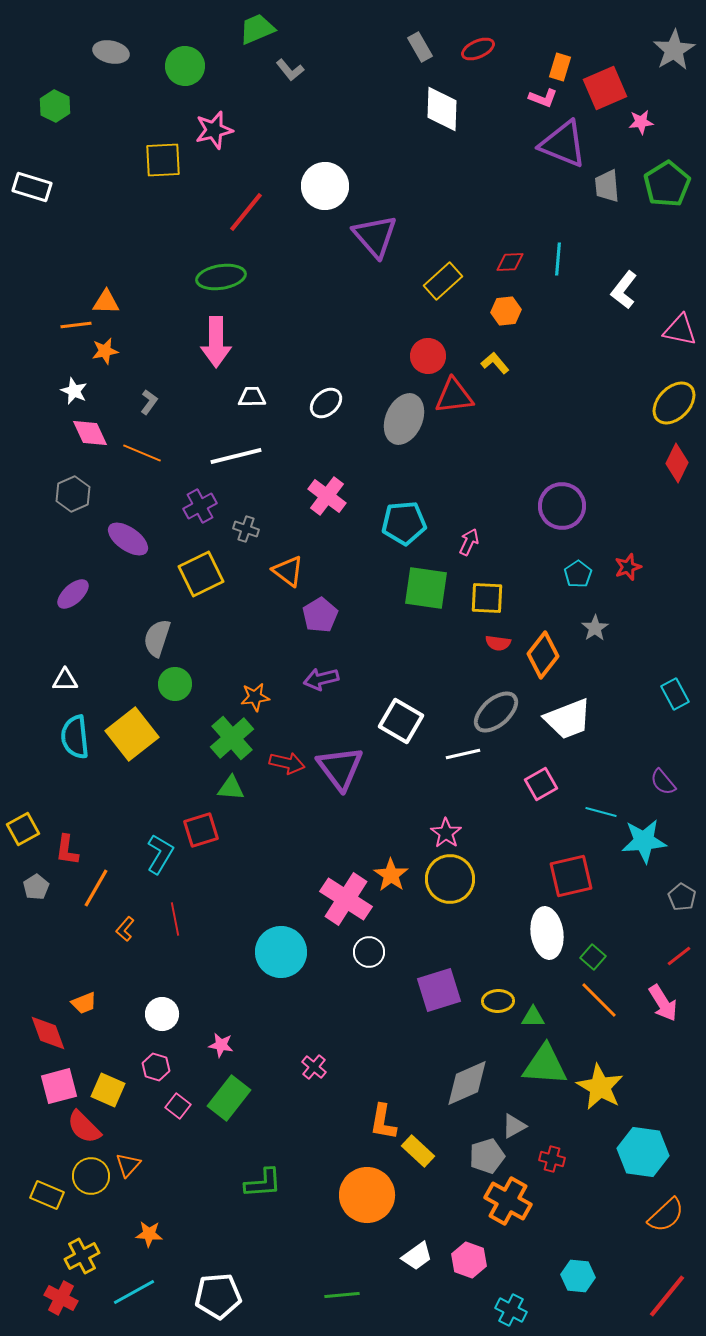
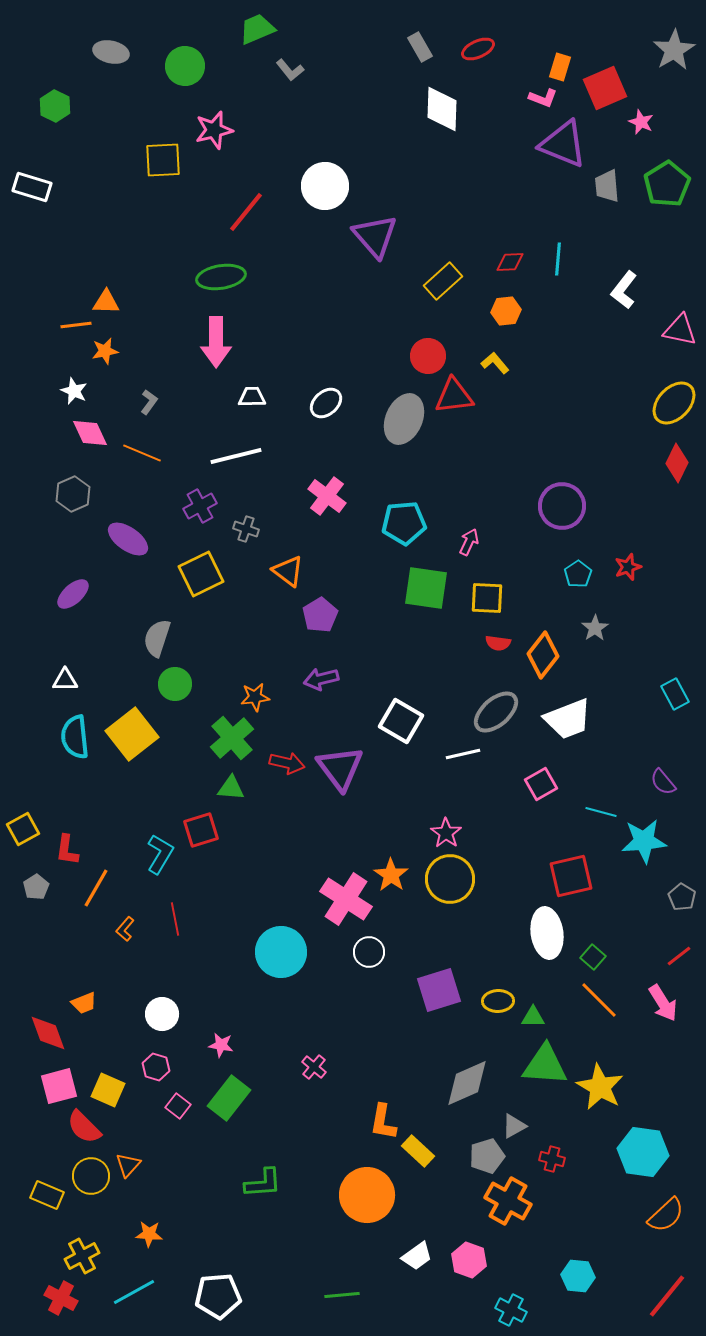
pink star at (641, 122): rotated 30 degrees clockwise
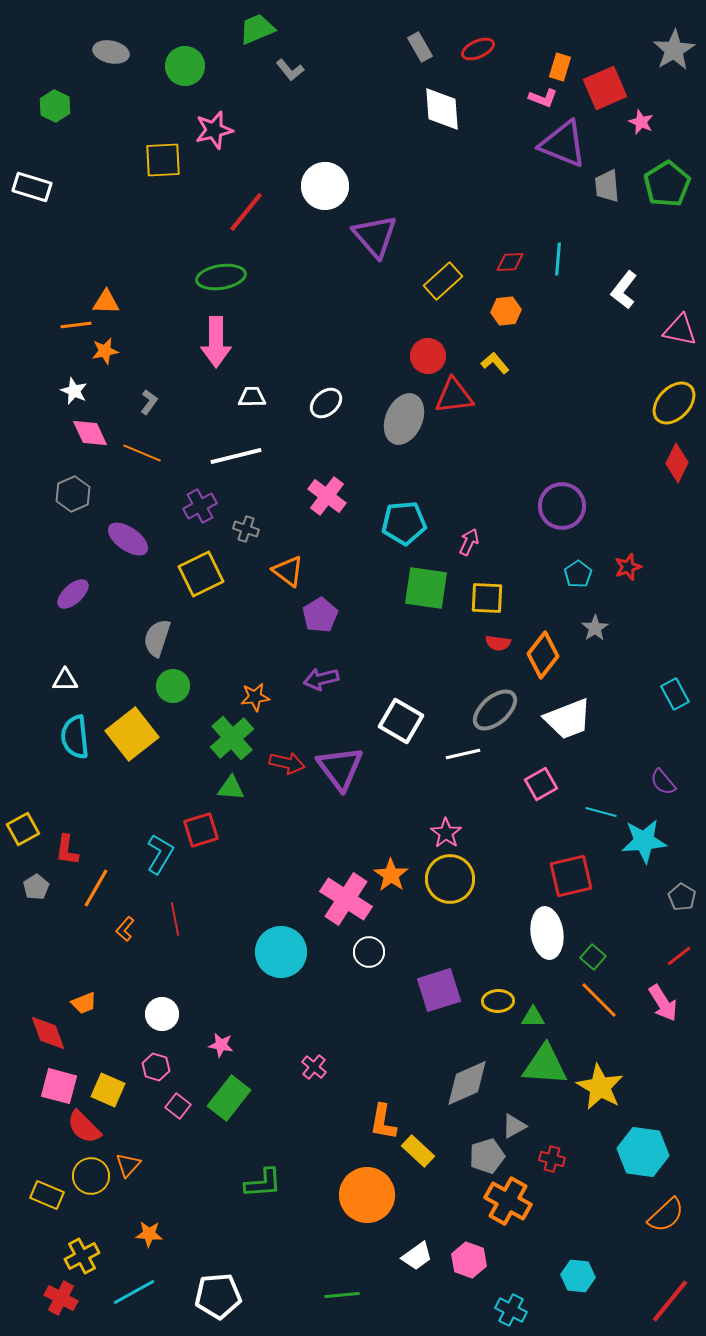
white diamond at (442, 109): rotated 6 degrees counterclockwise
green circle at (175, 684): moved 2 px left, 2 px down
gray ellipse at (496, 712): moved 1 px left, 2 px up
pink square at (59, 1086): rotated 30 degrees clockwise
red line at (667, 1296): moved 3 px right, 5 px down
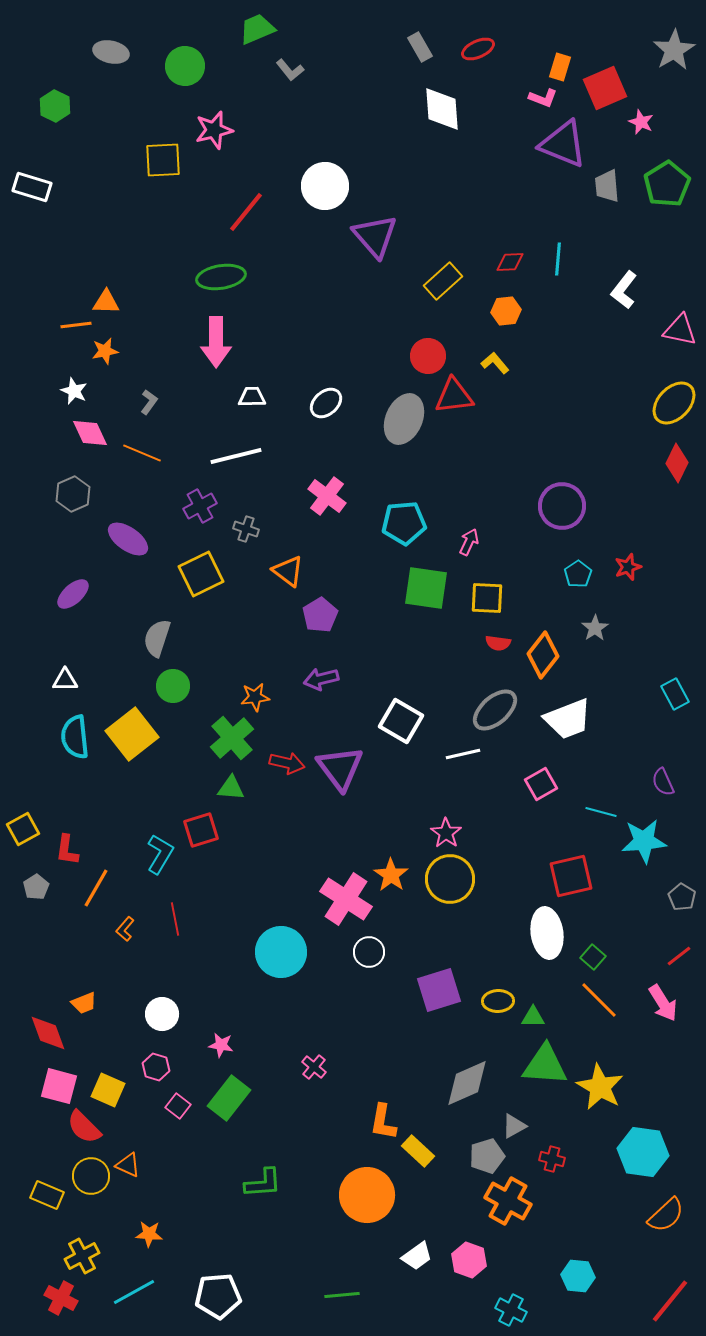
purple semicircle at (663, 782): rotated 16 degrees clockwise
orange triangle at (128, 1165): rotated 48 degrees counterclockwise
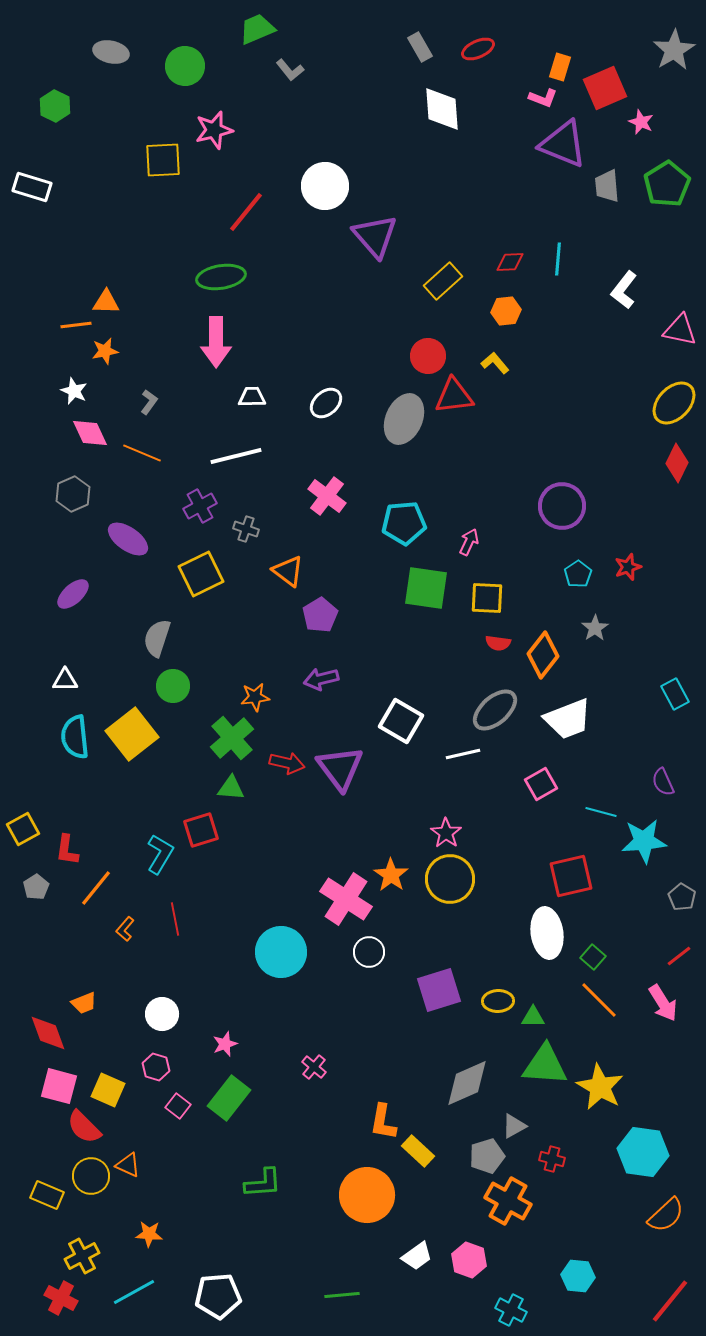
orange line at (96, 888): rotated 9 degrees clockwise
pink star at (221, 1045): moved 4 px right, 1 px up; rotated 30 degrees counterclockwise
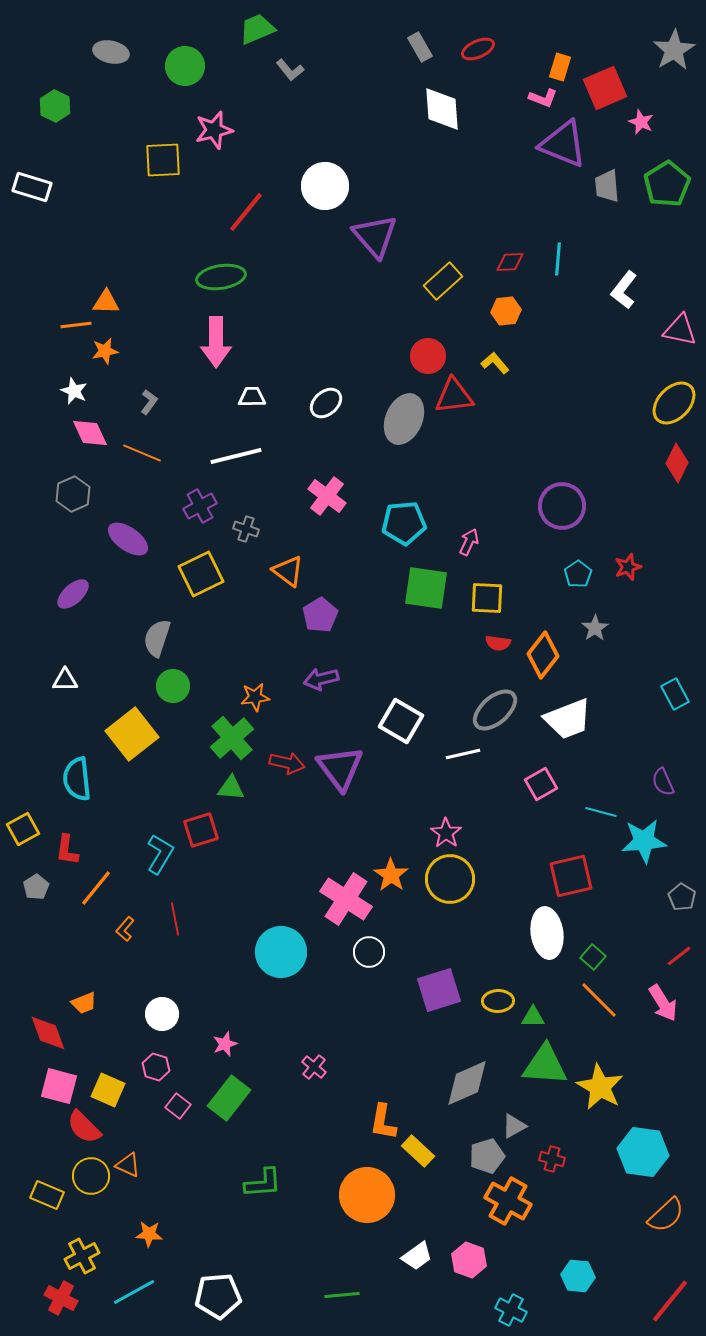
cyan semicircle at (75, 737): moved 2 px right, 42 px down
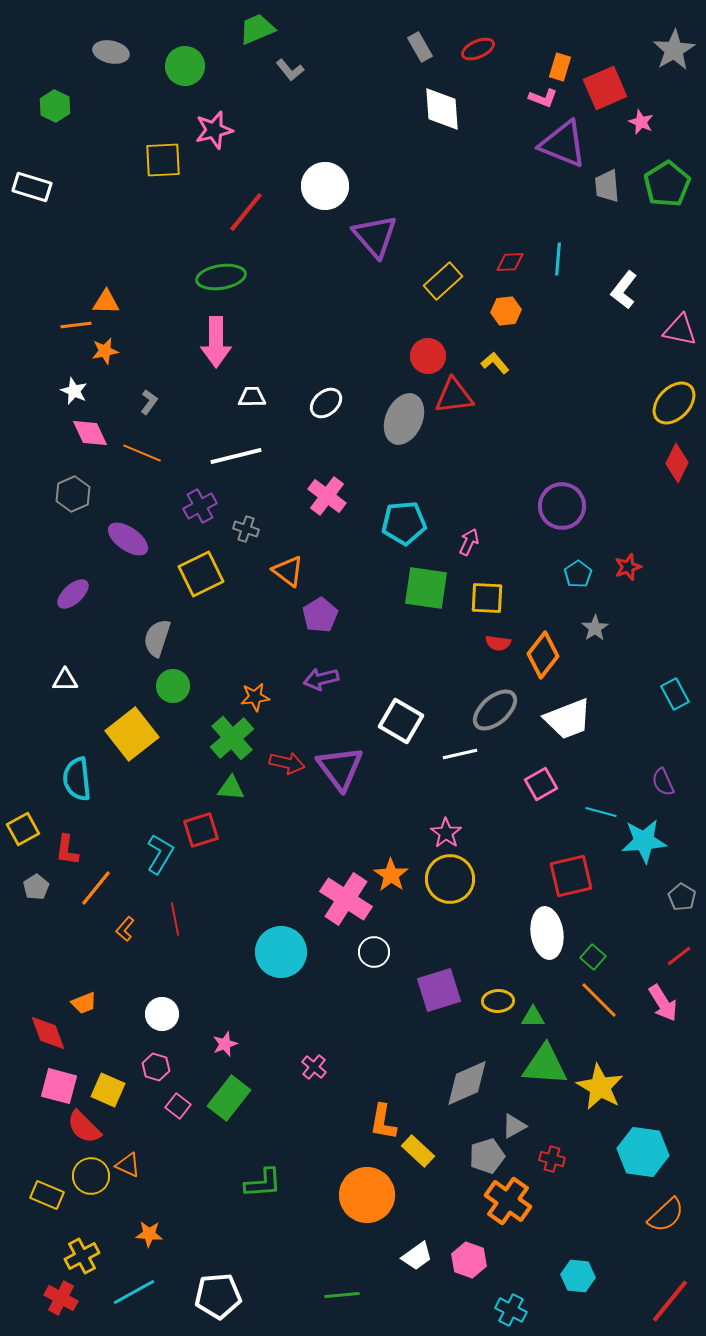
white line at (463, 754): moved 3 px left
white circle at (369, 952): moved 5 px right
orange cross at (508, 1201): rotated 6 degrees clockwise
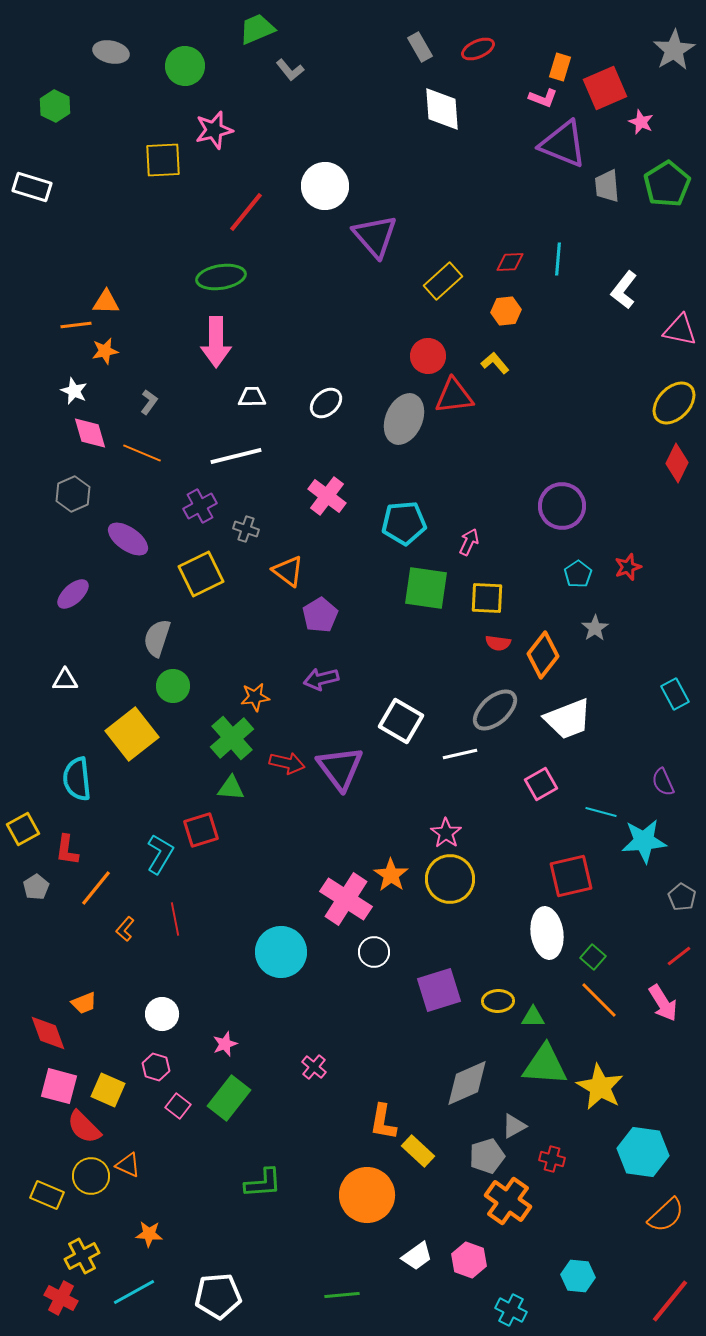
pink diamond at (90, 433): rotated 9 degrees clockwise
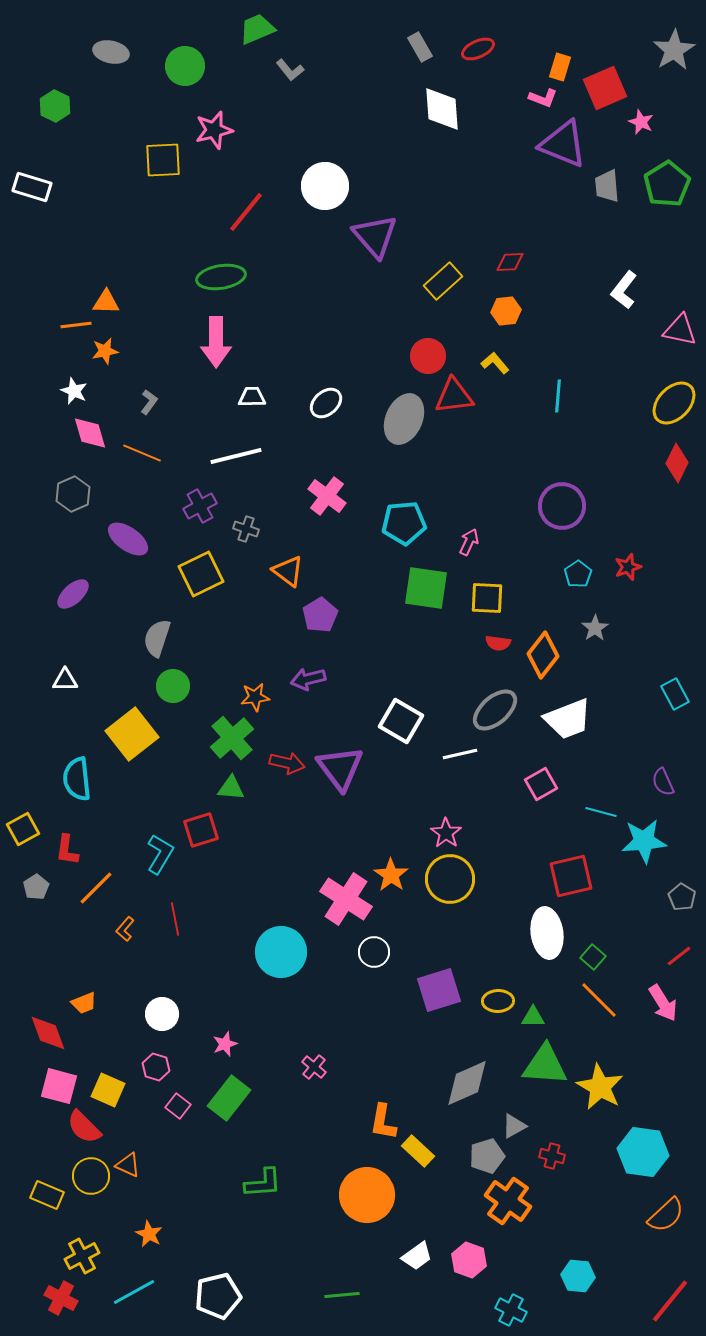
cyan line at (558, 259): moved 137 px down
purple arrow at (321, 679): moved 13 px left
orange line at (96, 888): rotated 6 degrees clockwise
red cross at (552, 1159): moved 3 px up
orange star at (149, 1234): rotated 24 degrees clockwise
white pentagon at (218, 1296): rotated 9 degrees counterclockwise
